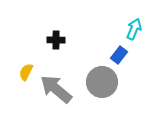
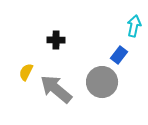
cyan arrow: moved 3 px up; rotated 10 degrees counterclockwise
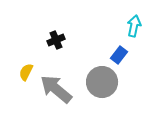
black cross: rotated 24 degrees counterclockwise
